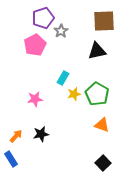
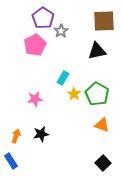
purple pentagon: rotated 20 degrees counterclockwise
yellow star: rotated 24 degrees counterclockwise
orange arrow: rotated 24 degrees counterclockwise
blue rectangle: moved 2 px down
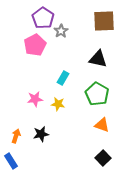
black triangle: moved 1 px right, 8 px down; rotated 24 degrees clockwise
yellow star: moved 16 px left, 10 px down; rotated 24 degrees counterclockwise
black square: moved 5 px up
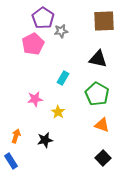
gray star: rotated 24 degrees clockwise
pink pentagon: moved 2 px left, 1 px up
yellow star: moved 8 px down; rotated 24 degrees clockwise
black star: moved 4 px right, 6 px down
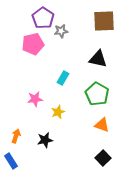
pink pentagon: rotated 15 degrees clockwise
yellow star: rotated 16 degrees clockwise
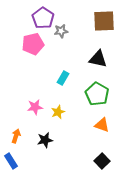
pink star: moved 8 px down
black square: moved 1 px left, 3 px down
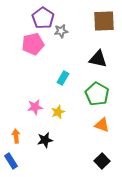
orange arrow: rotated 24 degrees counterclockwise
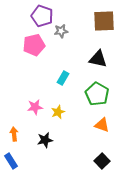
purple pentagon: moved 1 px left, 2 px up; rotated 15 degrees counterclockwise
pink pentagon: moved 1 px right, 1 px down
orange arrow: moved 2 px left, 2 px up
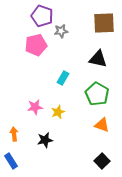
brown square: moved 2 px down
pink pentagon: moved 2 px right
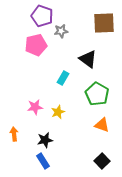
black triangle: moved 10 px left; rotated 24 degrees clockwise
blue rectangle: moved 32 px right
